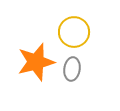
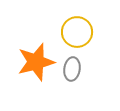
yellow circle: moved 3 px right
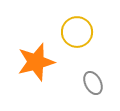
gray ellipse: moved 21 px right, 14 px down; rotated 35 degrees counterclockwise
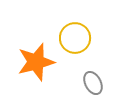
yellow circle: moved 2 px left, 6 px down
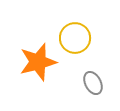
orange star: moved 2 px right
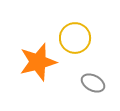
gray ellipse: rotated 35 degrees counterclockwise
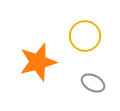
yellow circle: moved 10 px right, 2 px up
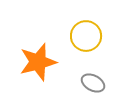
yellow circle: moved 1 px right
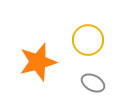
yellow circle: moved 2 px right, 4 px down
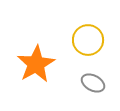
orange star: moved 2 px left, 2 px down; rotated 15 degrees counterclockwise
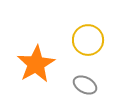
gray ellipse: moved 8 px left, 2 px down
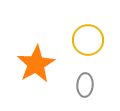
gray ellipse: rotated 65 degrees clockwise
